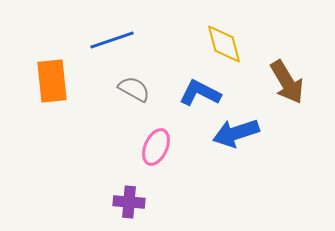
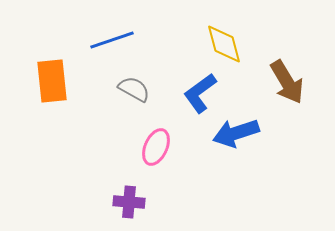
blue L-shape: rotated 63 degrees counterclockwise
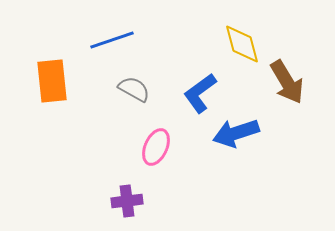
yellow diamond: moved 18 px right
purple cross: moved 2 px left, 1 px up; rotated 12 degrees counterclockwise
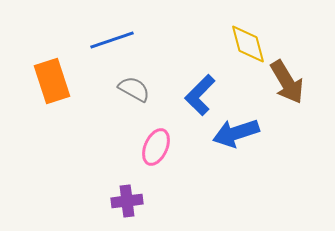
yellow diamond: moved 6 px right
orange rectangle: rotated 12 degrees counterclockwise
blue L-shape: moved 2 px down; rotated 9 degrees counterclockwise
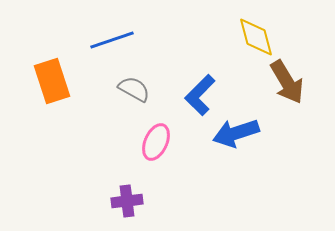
yellow diamond: moved 8 px right, 7 px up
pink ellipse: moved 5 px up
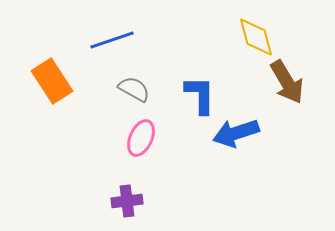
orange rectangle: rotated 15 degrees counterclockwise
blue L-shape: rotated 135 degrees clockwise
pink ellipse: moved 15 px left, 4 px up
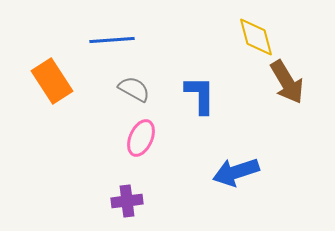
blue line: rotated 15 degrees clockwise
blue arrow: moved 39 px down
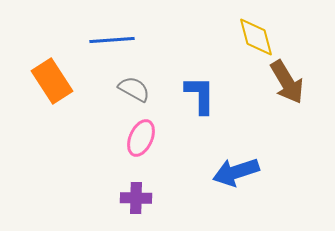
purple cross: moved 9 px right, 3 px up; rotated 8 degrees clockwise
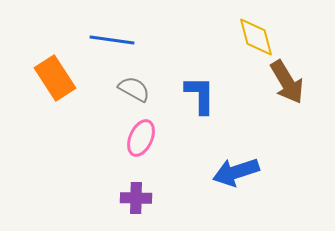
blue line: rotated 12 degrees clockwise
orange rectangle: moved 3 px right, 3 px up
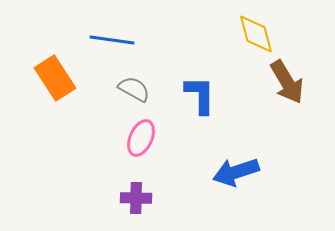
yellow diamond: moved 3 px up
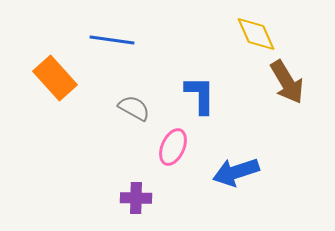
yellow diamond: rotated 9 degrees counterclockwise
orange rectangle: rotated 9 degrees counterclockwise
gray semicircle: moved 19 px down
pink ellipse: moved 32 px right, 9 px down
